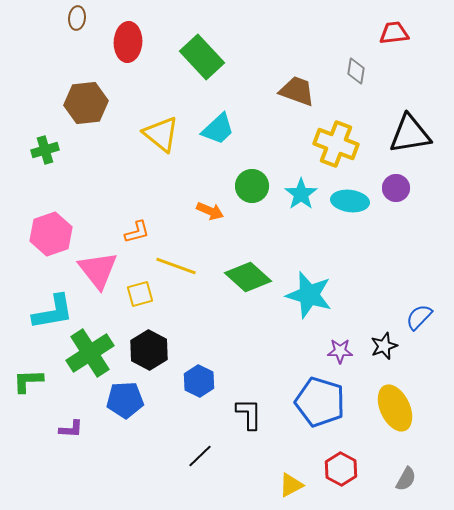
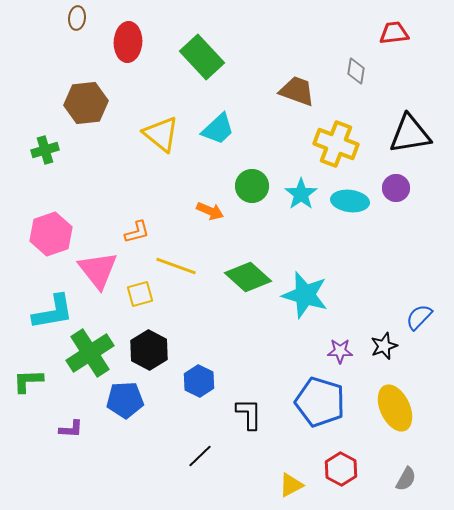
cyan star at (309, 295): moved 4 px left
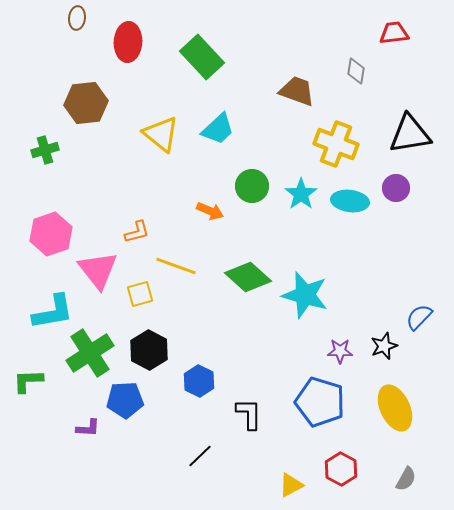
purple L-shape at (71, 429): moved 17 px right, 1 px up
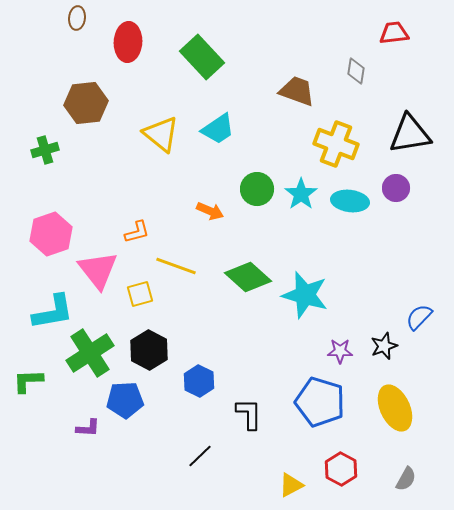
cyan trapezoid at (218, 129): rotated 9 degrees clockwise
green circle at (252, 186): moved 5 px right, 3 px down
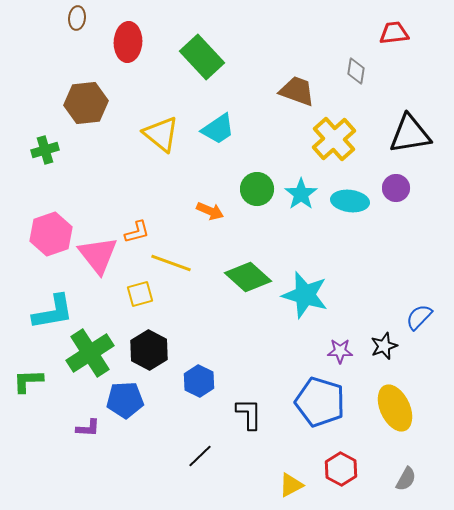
yellow cross at (336, 144): moved 2 px left, 5 px up; rotated 27 degrees clockwise
yellow line at (176, 266): moved 5 px left, 3 px up
pink triangle at (98, 270): moved 15 px up
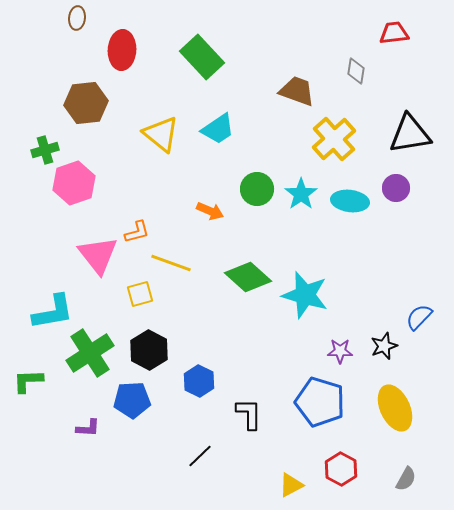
red ellipse at (128, 42): moved 6 px left, 8 px down
pink hexagon at (51, 234): moved 23 px right, 51 px up
blue pentagon at (125, 400): moved 7 px right
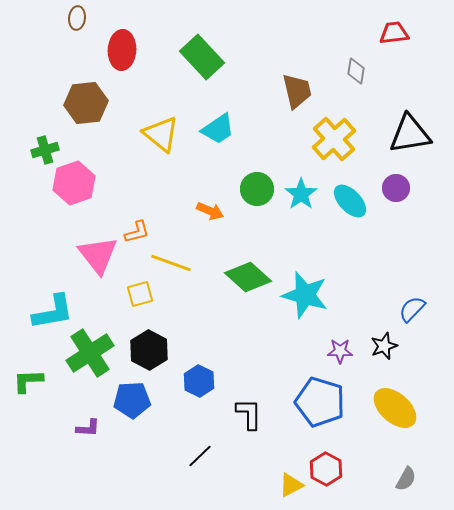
brown trapezoid at (297, 91): rotated 57 degrees clockwise
cyan ellipse at (350, 201): rotated 39 degrees clockwise
blue semicircle at (419, 317): moved 7 px left, 8 px up
yellow ellipse at (395, 408): rotated 24 degrees counterclockwise
red hexagon at (341, 469): moved 15 px left
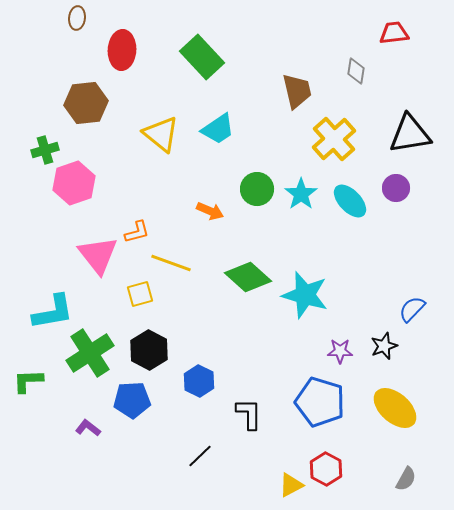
purple L-shape at (88, 428): rotated 145 degrees counterclockwise
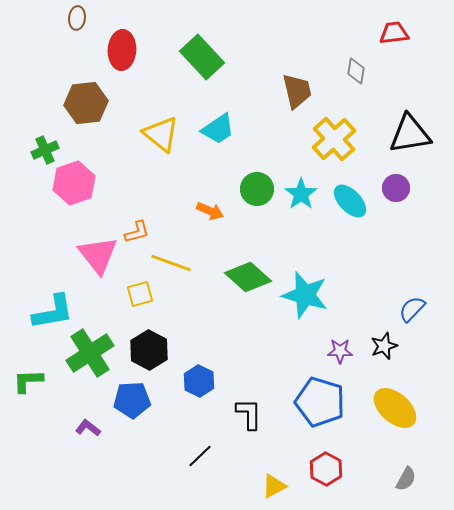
green cross at (45, 150): rotated 8 degrees counterclockwise
yellow triangle at (291, 485): moved 17 px left, 1 px down
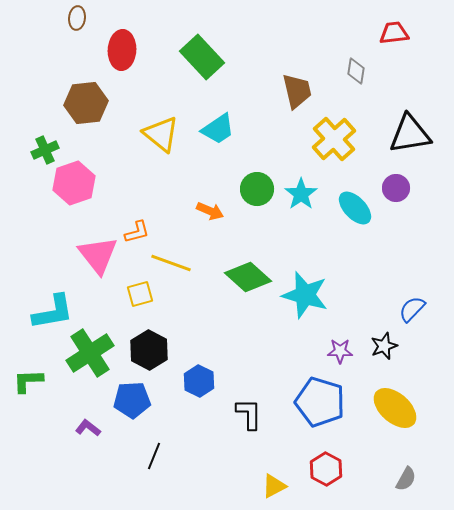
cyan ellipse at (350, 201): moved 5 px right, 7 px down
black line at (200, 456): moved 46 px left; rotated 24 degrees counterclockwise
